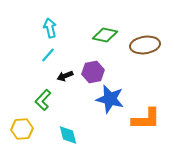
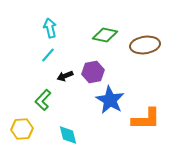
blue star: moved 1 px down; rotated 16 degrees clockwise
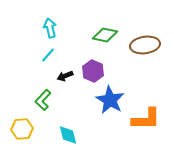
purple hexagon: moved 1 px up; rotated 25 degrees counterclockwise
